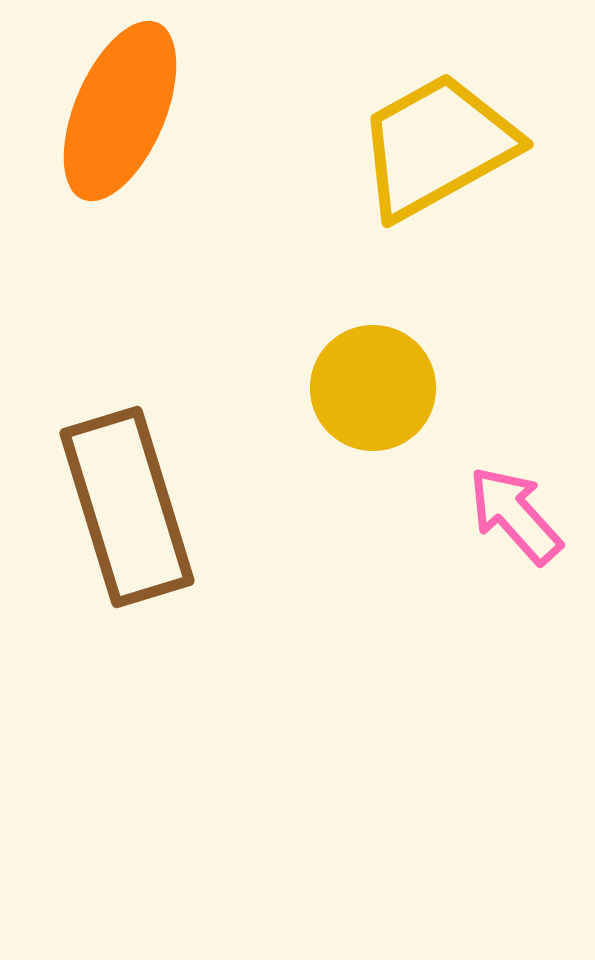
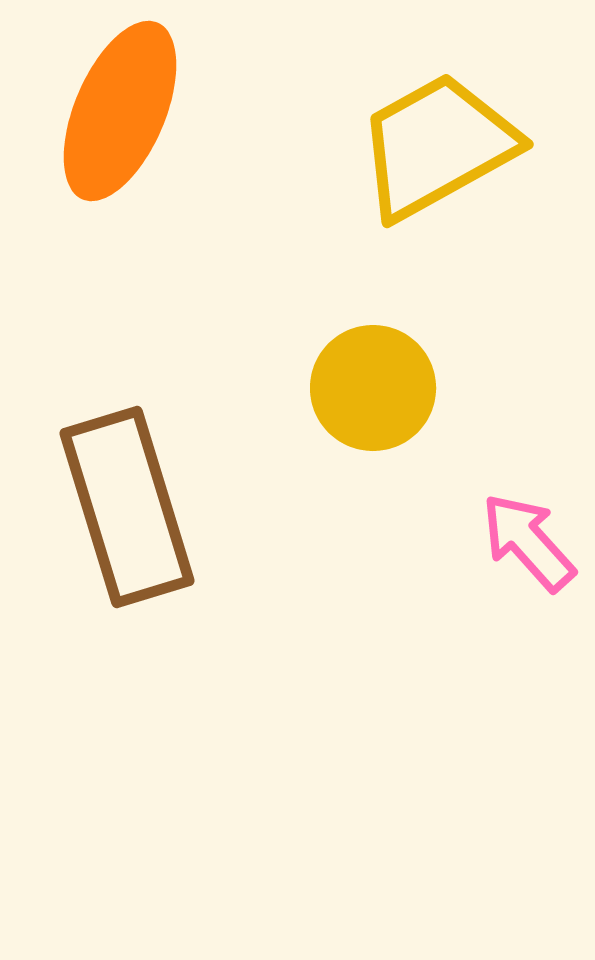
pink arrow: moved 13 px right, 27 px down
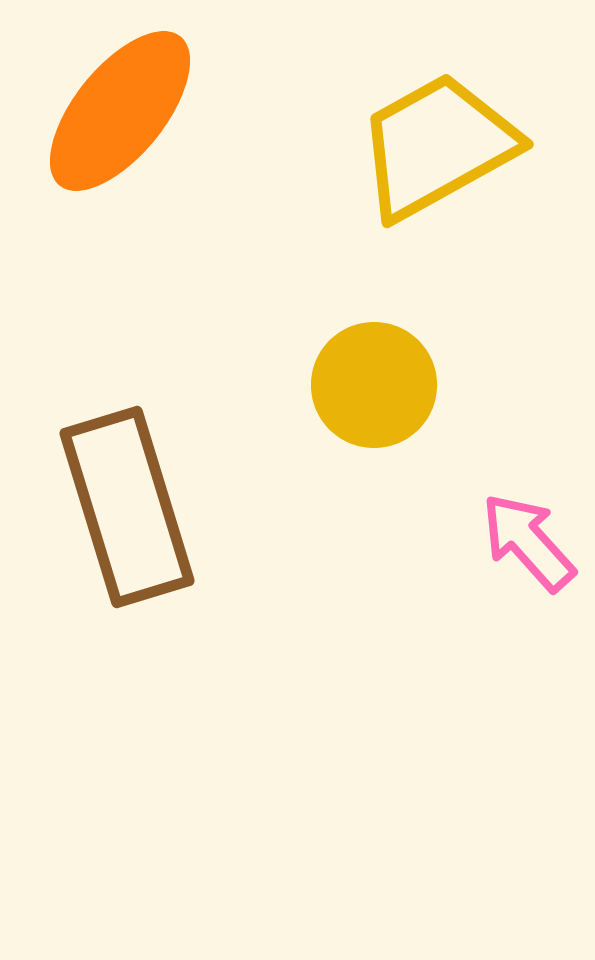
orange ellipse: rotated 16 degrees clockwise
yellow circle: moved 1 px right, 3 px up
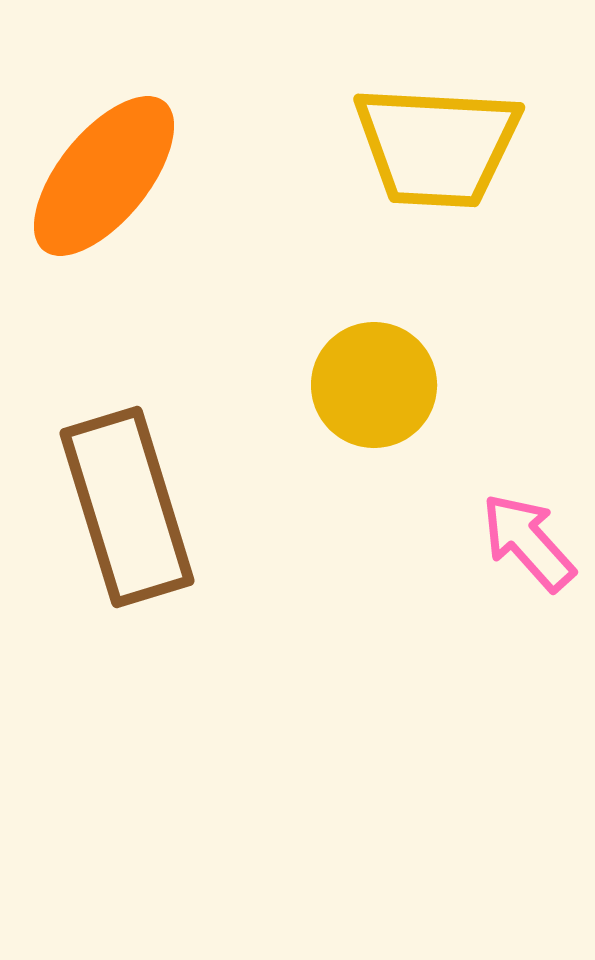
orange ellipse: moved 16 px left, 65 px down
yellow trapezoid: rotated 148 degrees counterclockwise
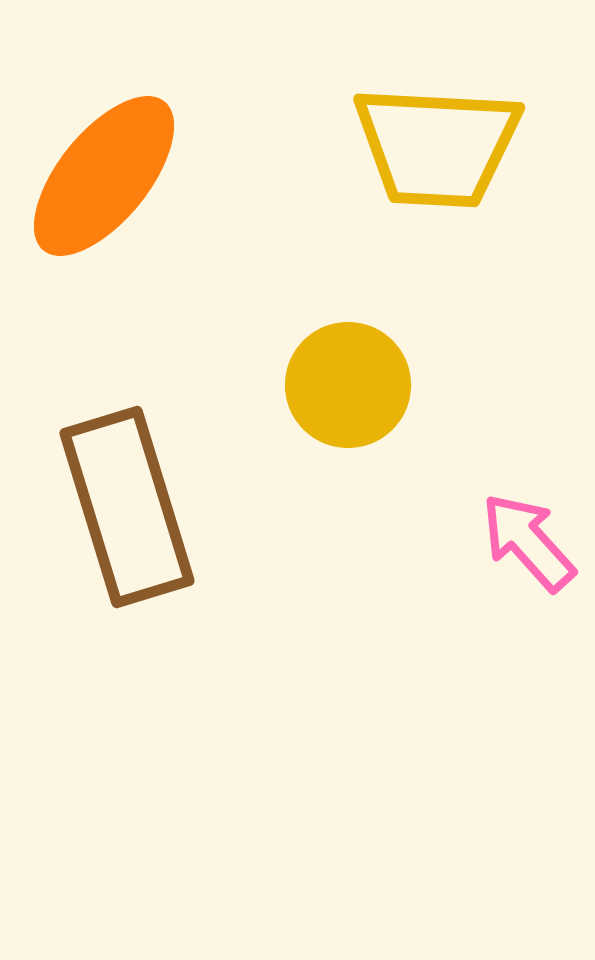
yellow circle: moved 26 px left
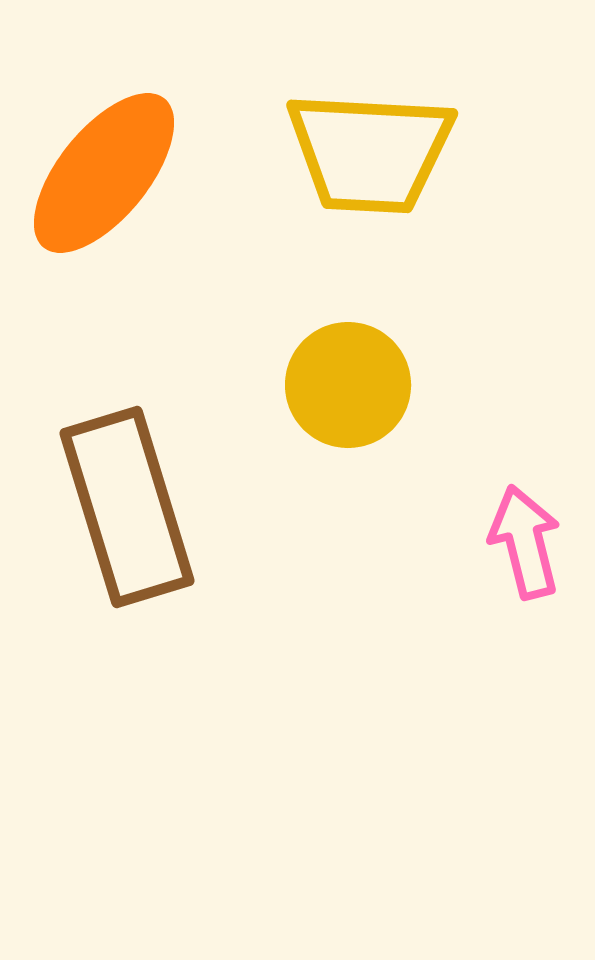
yellow trapezoid: moved 67 px left, 6 px down
orange ellipse: moved 3 px up
pink arrow: moved 3 px left; rotated 28 degrees clockwise
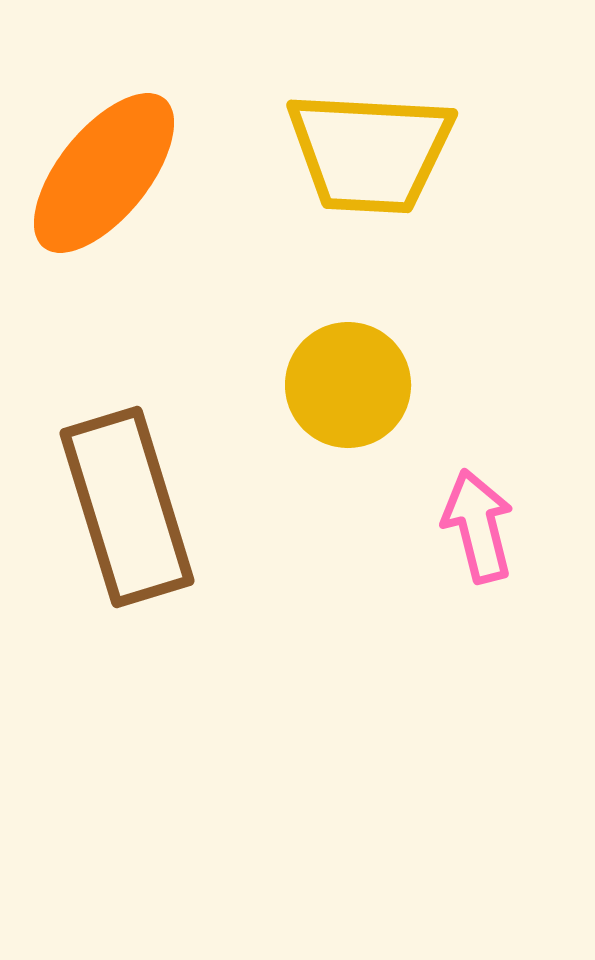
pink arrow: moved 47 px left, 16 px up
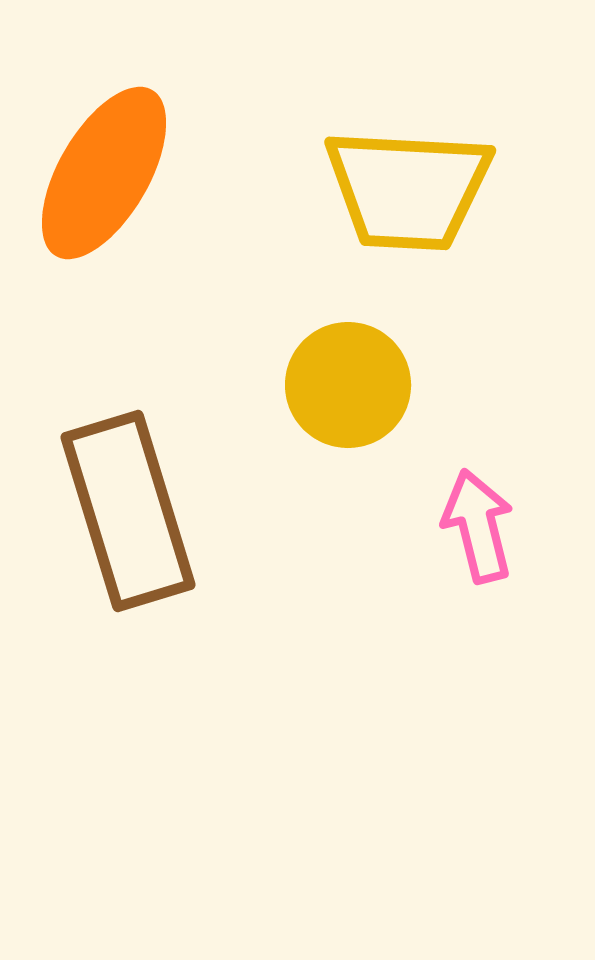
yellow trapezoid: moved 38 px right, 37 px down
orange ellipse: rotated 9 degrees counterclockwise
brown rectangle: moved 1 px right, 4 px down
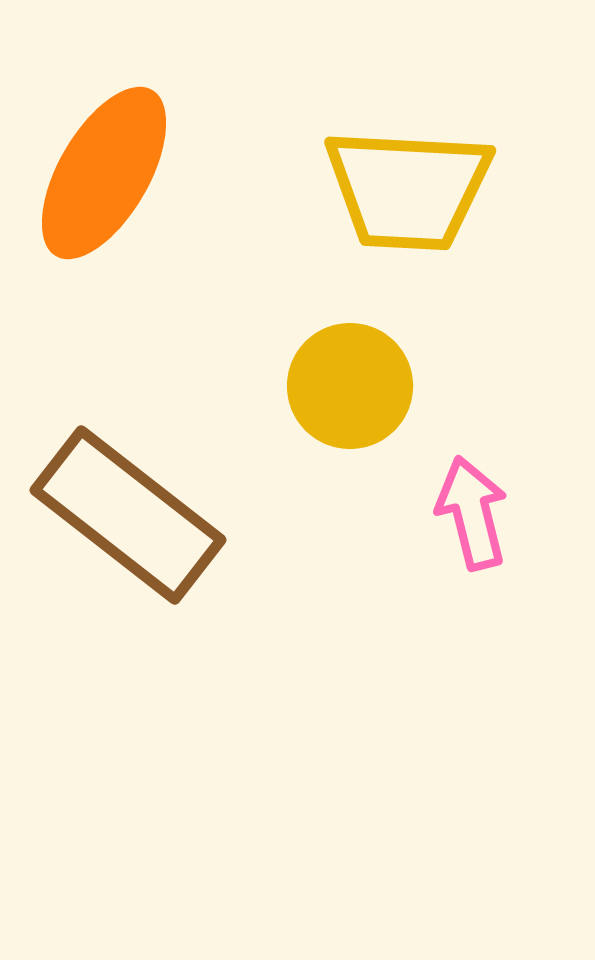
yellow circle: moved 2 px right, 1 px down
brown rectangle: moved 4 px down; rotated 35 degrees counterclockwise
pink arrow: moved 6 px left, 13 px up
